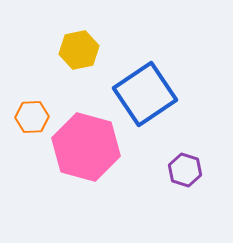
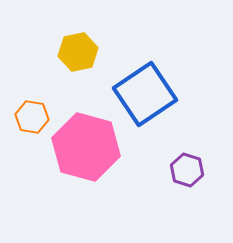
yellow hexagon: moved 1 px left, 2 px down
orange hexagon: rotated 12 degrees clockwise
purple hexagon: moved 2 px right
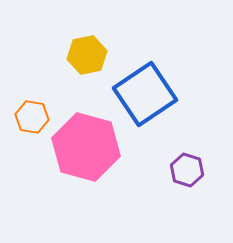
yellow hexagon: moved 9 px right, 3 px down
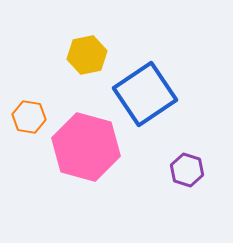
orange hexagon: moved 3 px left
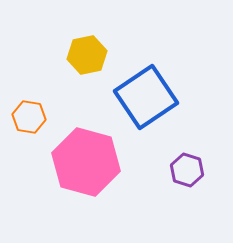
blue square: moved 1 px right, 3 px down
pink hexagon: moved 15 px down
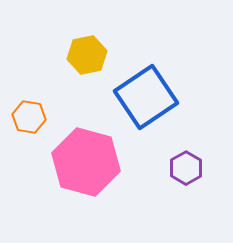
purple hexagon: moved 1 px left, 2 px up; rotated 12 degrees clockwise
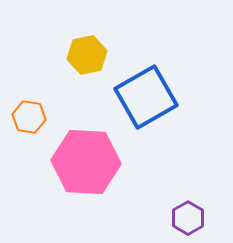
blue square: rotated 4 degrees clockwise
pink hexagon: rotated 12 degrees counterclockwise
purple hexagon: moved 2 px right, 50 px down
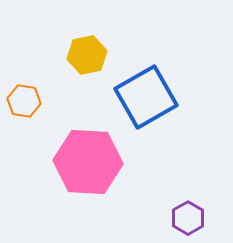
orange hexagon: moved 5 px left, 16 px up
pink hexagon: moved 2 px right
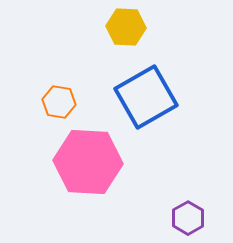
yellow hexagon: moved 39 px right, 28 px up; rotated 15 degrees clockwise
orange hexagon: moved 35 px right, 1 px down
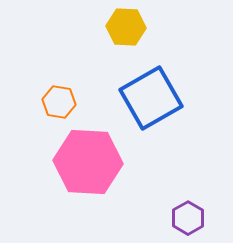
blue square: moved 5 px right, 1 px down
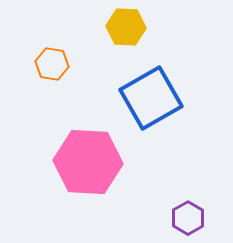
orange hexagon: moved 7 px left, 38 px up
